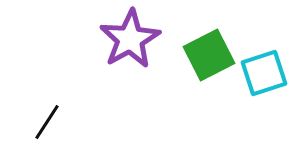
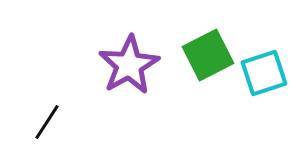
purple star: moved 1 px left, 26 px down
green square: moved 1 px left
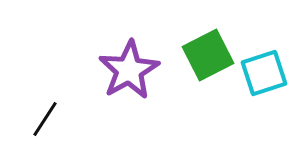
purple star: moved 5 px down
black line: moved 2 px left, 3 px up
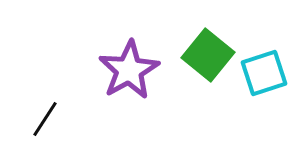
green square: rotated 24 degrees counterclockwise
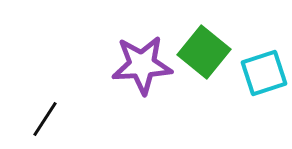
green square: moved 4 px left, 3 px up
purple star: moved 13 px right, 5 px up; rotated 26 degrees clockwise
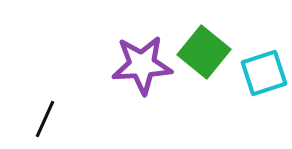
black line: rotated 9 degrees counterclockwise
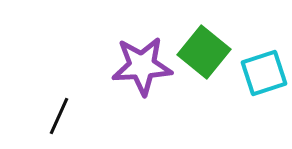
purple star: moved 1 px down
black line: moved 14 px right, 3 px up
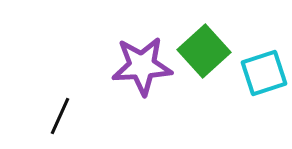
green square: moved 1 px up; rotated 9 degrees clockwise
black line: moved 1 px right
